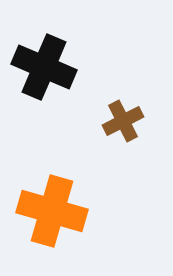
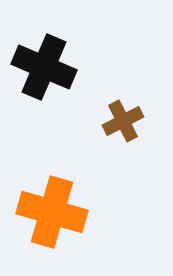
orange cross: moved 1 px down
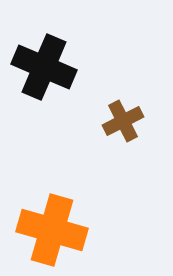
orange cross: moved 18 px down
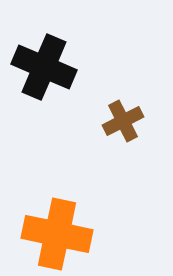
orange cross: moved 5 px right, 4 px down; rotated 4 degrees counterclockwise
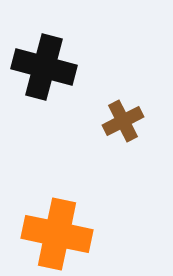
black cross: rotated 8 degrees counterclockwise
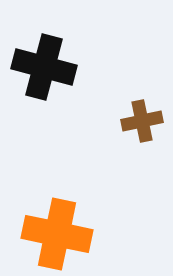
brown cross: moved 19 px right; rotated 15 degrees clockwise
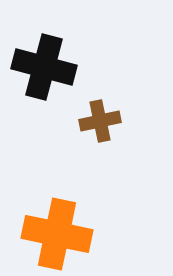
brown cross: moved 42 px left
